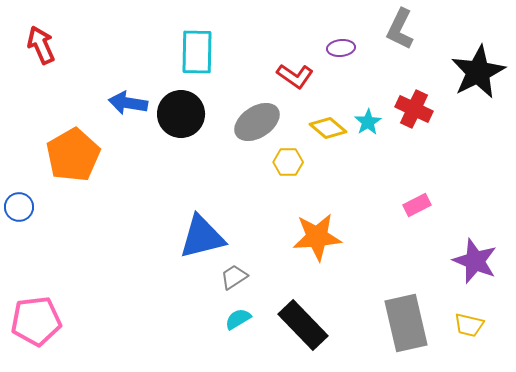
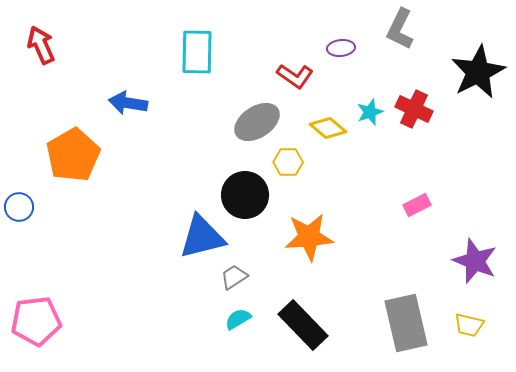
black circle: moved 64 px right, 81 px down
cyan star: moved 2 px right, 10 px up; rotated 12 degrees clockwise
orange star: moved 8 px left
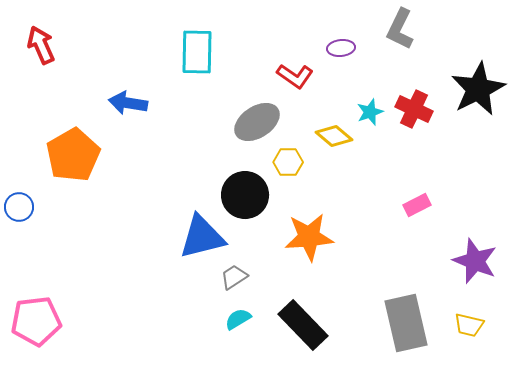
black star: moved 17 px down
yellow diamond: moved 6 px right, 8 px down
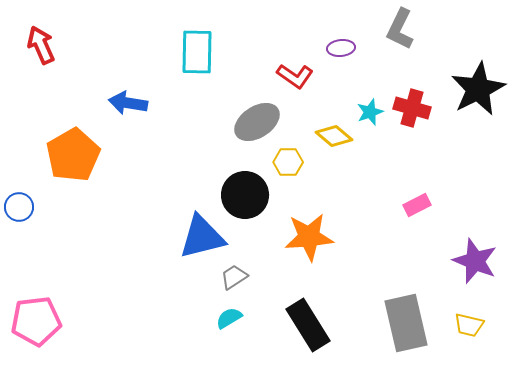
red cross: moved 2 px left, 1 px up; rotated 9 degrees counterclockwise
cyan semicircle: moved 9 px left, 1 px up
black rectangle: moved 5 px right; rotated 12 degrees clockwise
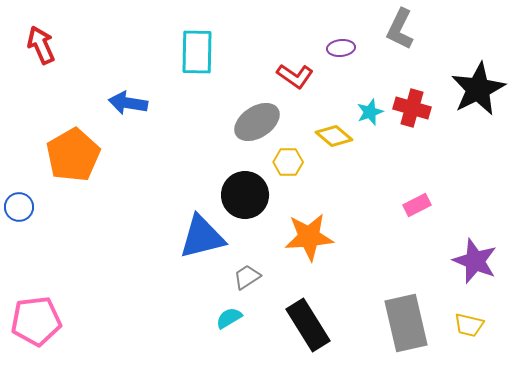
gray trapezoid: moved 13 px right
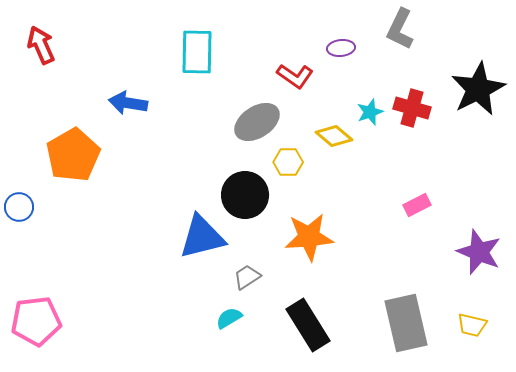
purple star: moved 4 px right, 9 px up
yellow trapezoid: moved 3 px right
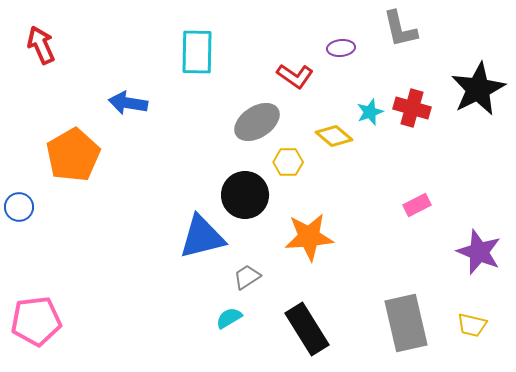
gray L-shape: rotated 39 degrees counterclockwise
black rectangle: moved 1 px left, 4 px down
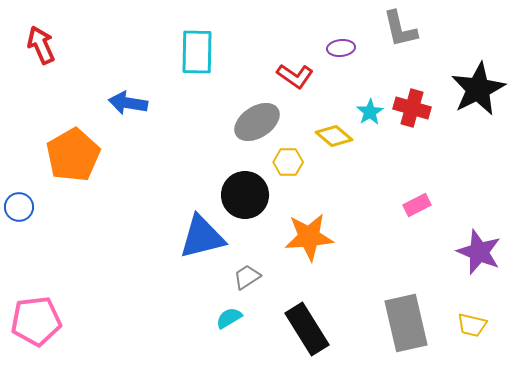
cyan star: rotated 12 degrees counterclockwise
